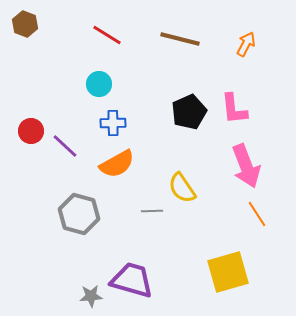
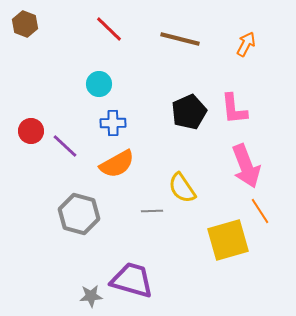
red line: moved 2 px right, 6 px up; rotated 12 degrees clockwise
orange line: moved 3 px right, 3 px up
yellow square: moved 32 px up
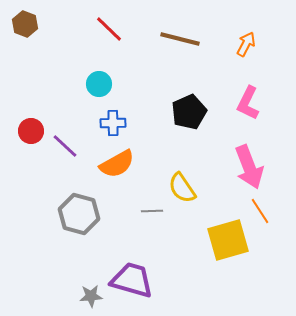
pink L-shape: moved 14 px right, 6 px up; rotated 32 degrees clockwise
pink arrow: moved 3 px right, 1 px down
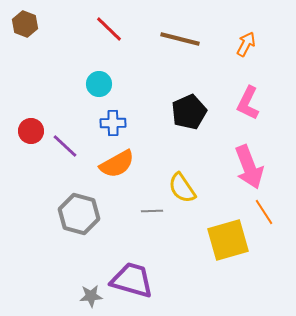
orange line: moved 4 px right, 1 px down
